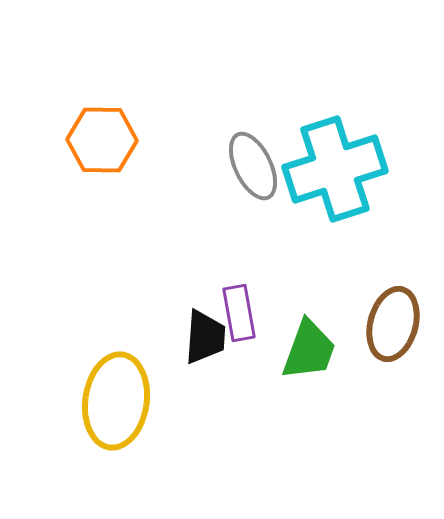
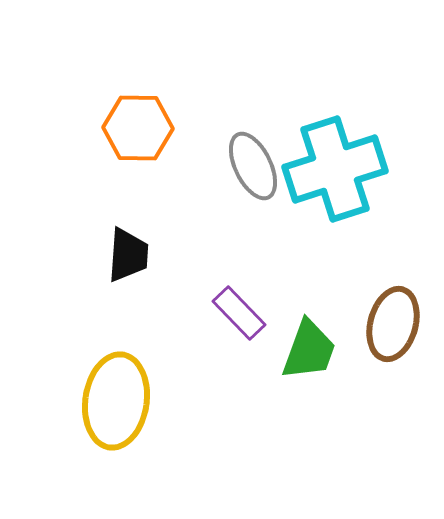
orange hexagon: moved 36 px right, 12 px up
purple rectangle: rotated 34 degrees counterclockwise
black trapezoid: moved 77 px left, 82 px up
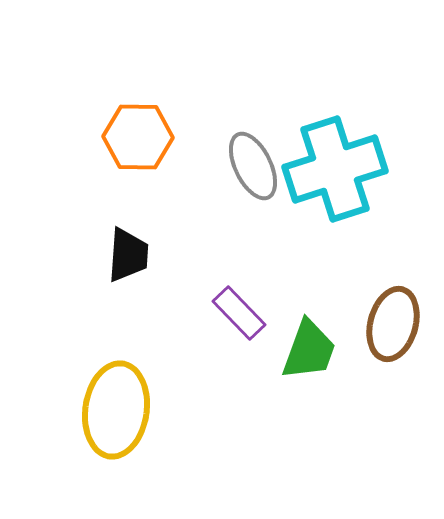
orange hexagon: moved 9 px down
yellow ellipse: moved 9 px down
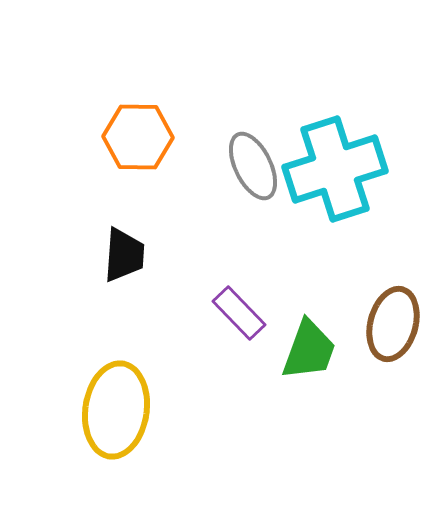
black trapezoid: moved 4 px left
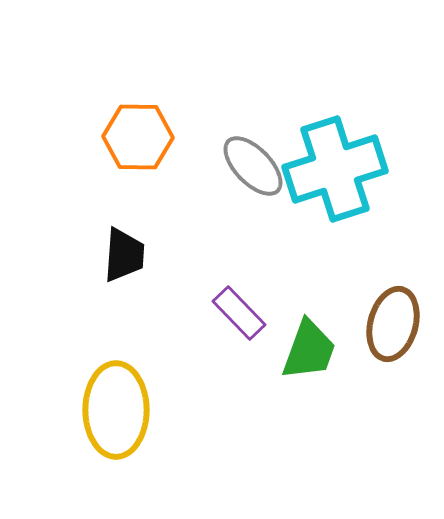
gray ellipse: rotated 18 degrees counterclockwise
yellow ellipse: rotated 8 degrees counterclockwise
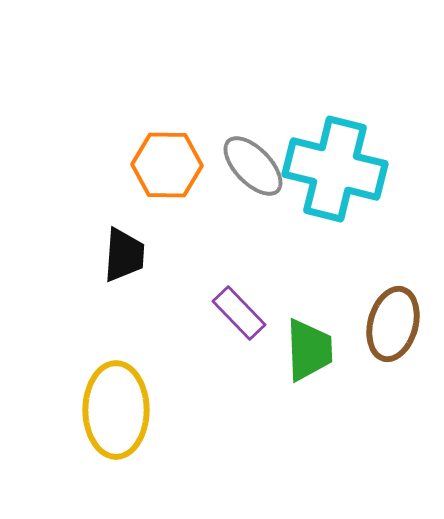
orange hexagon: moved 29 px right, 28 px down
cyan cross: rotated 32 degrees clockwise
green trapezoid: rotated 22 degrees counterclockwise
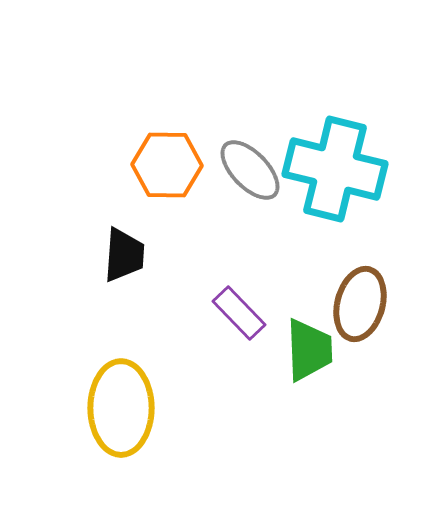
gray ellipse: moved 3 px left, 4 px down
brown ellipse: moved 33 px left, 20 px up
yellow ellipse: moved 5 px right, 2 px up
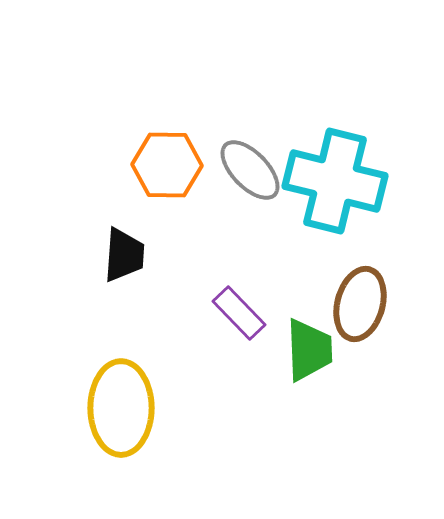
cyan cross: moved 12 px down
